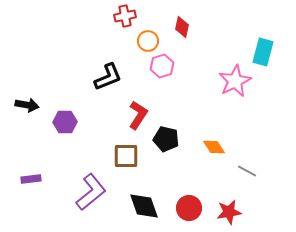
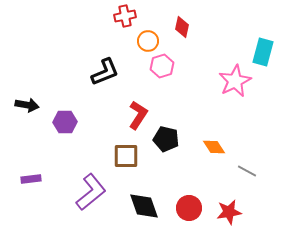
black L-shape: moved 3 px left, 5 px up
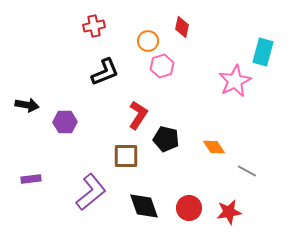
red cross: moved 31 px left, 10 px down
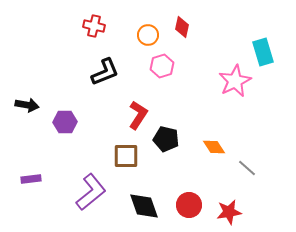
red cross: rotated 25 degrees clockwise
orange circle: moved 6 px up
cyan rectangle: rotated 32 degrees counterclockwise
gray line: moved 3 px up; rotated 12 degrees clockwise
red circle: moved 3 px up
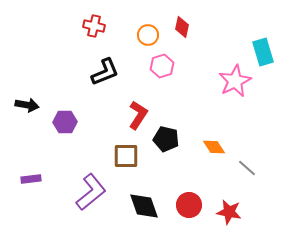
red star: rotated 20 degrees clockwise
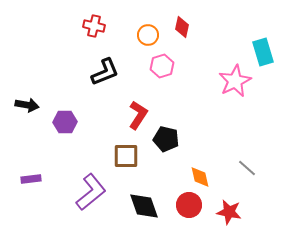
orange diamond: moved 14 px left, 30 px down; rotated 20 degrees clockwise
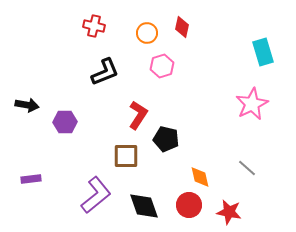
orange circle: moved 1 px left, 2 px up
pink star: moved 17 px right, 23 px down
purple L-shape: moved 5 px right, 3 px down
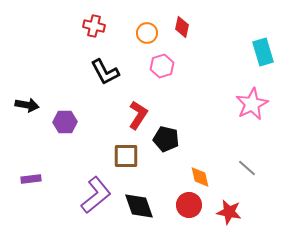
black L-shape: rotated 84 degrees clockwise
black diamond: moved 5 px left
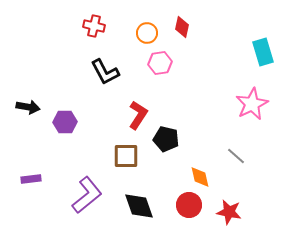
pink hexagon: moved 2 px left, 3 px up; rotated 10 degrees clockwise
black arrow: moved 1 px right, 2 px down
gray line: moved 11 px left, 12 px up
purple L-shape: moved 9 px left
